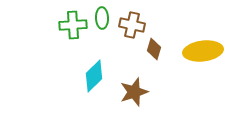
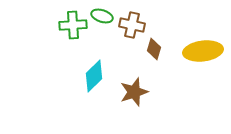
green ellipse: moved 2 px up; rotated 70 degrees counterclockwise
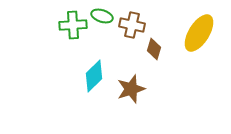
yellow ellipse: moved 4 px left, 18 px up; rotated 51 degrees counterclockwise
brown star: moved 3 px left, 3 px up
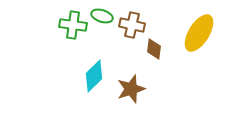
green cross: rotated 12 degrees clockwise
brown diamond: rotated 10 degrees counterclockwise
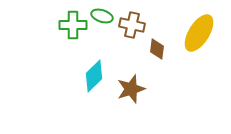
green cross: rotated 8 degrees counterclockwise
brown diamond: moved 3 px right
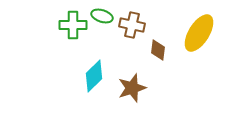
brown diamond: moved 1 px right, 1 px down
brown star: moved 1 px right, 1 px up
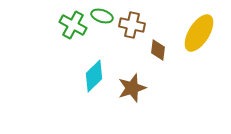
green cross: rotated 28 degrees clockwise
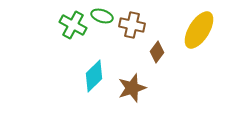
yellow ellipse: moved 3 px up
brown diamond: moved 1 px left, 2 px down; rotated 30 degrees clockwise
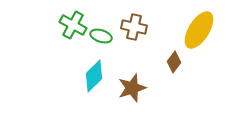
green ellipse: moved 1 px left, 20 px down
brown cross: moved 2 px right, 2 px down
brown diamond: moved 17 px right, 10 px down
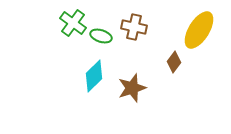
green cross: moved 2 px up; rotated 8 degrees clockwise
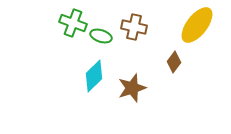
green cross: rotated 16 degrees counterclockwise
yellow ellipse: moved 2 px left, 5 px up; rotated 6 degrees clockwise
